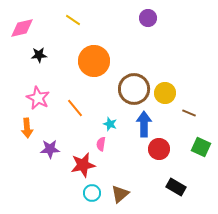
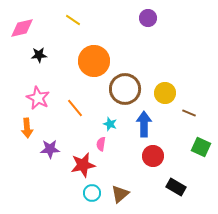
brown circle: moved 9 px left
red circle: moved 6 px left, 7 px down
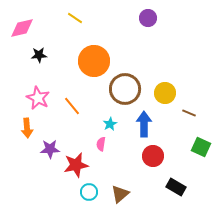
yellow line: moved 2 px right, 2 px up
orange line: moved 3 px left, 2 px up
cyan star: rotated 24 degrees clockwise
red star: moved 7 px left
cyan circle: moved 3 px left, 1 px up
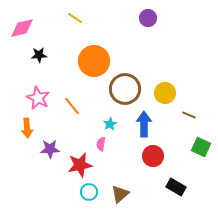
brown line: moved 2 px down
red star: moved 4 px right
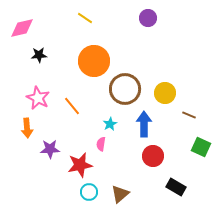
yellow line: moved 10 px right
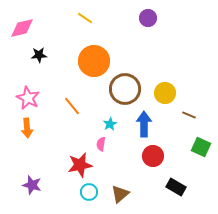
pink star: moved 10 px left
purple star: moved 18 px left, 36 px down; rotated 18 degrees clockwise
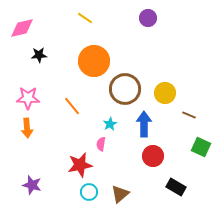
pink star: rotated 25 degrees counterclockwise
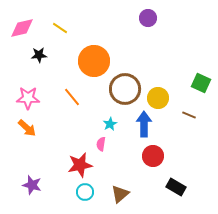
yellow line: moved 25 px left, 10 px down
yellow circle: moved 7 px left, 5 px down
orange line: moved 9 px up
orange arrow: rotated 42 degrees counterclockwise
green square: moved 64 px up
cyan circle: moved 4 px left
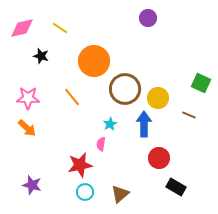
black star: moved 2 px right, 1 px down; rotated 21 degrees clockwise
red circle: moved 6 px right, 2 px down
